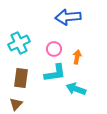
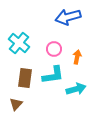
blue arrow: rotated 10 degrees counterclockwise
cyan cross: rotated 25 degrees counterclockwise
cyan L-shape: moved 2 px left, 2 px down
brown rectangle: moved 4 px right
cyan arrow: rotated 144 degrees clockwise
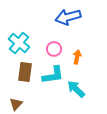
brown rectangle: moved 6 px up
cyan arrow: rotated 120 degrees counterclockwise
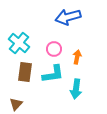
cyan L-shape: moved 1 px up
cyan arrow: rotated 126 degrees counterclockwise
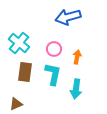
cyan L-shape: rotated 70 degrees counterclockwise
brown triangle: rotated 24 degrees clockwise
